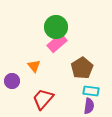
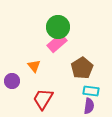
green circle: moved 2 px right
red trapezoid: rotated 10 degrees counterclockwise
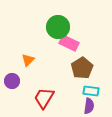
pink rectangle: moved 12 px right; rotated 66 degrees clockwise
orange triangle: moved 6 px left, 6 px up; rotated 24 degrees clockwise
red trapezoid: moved 1 px right, 1 px up
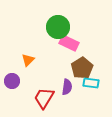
cyan rectangle: moved 8 px up
purple semicircle: moved 22 px left, 19 px up
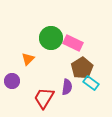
green circle: moved 7 px left, 11 px down
pink rectangle: moved 4 px right
orange triangle: moved 1 px up
cyan rectangle: rotated 28 degrees clockwise
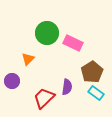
green circle: moved 4 px left, 5 px up
brown pentagon: moved 10 px right, 4 px down
cyan rectangle: moved 5 px right, 10 px down
red trapezoid: rotated 15 degrees clockwise
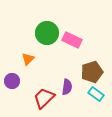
pink rectangle: moved 1 px left, 3 px up
brown pentagon: rotated 15 degrees clockwise
cyan rectangle: moved 1 px down
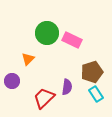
cyan rectangle: rotated 21 degrees clockwise
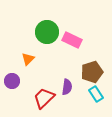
green circle: moved 1 px up
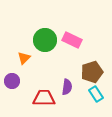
green circle: moved 2 px left, 8 px down
orange triangle: moved 4 px left, 1 px up
red trapezoid: rotated 45 degrees clockwise
